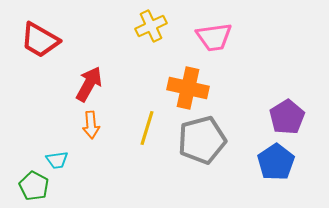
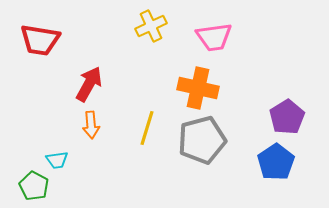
red trapezoid: rotated 21 degrees counterclockwise
orange cross: moved 10 px right
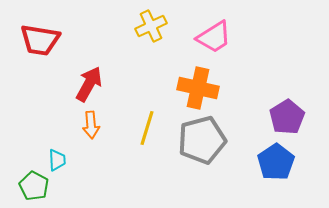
pink trapezoid: rotated 24 degrees counterclockwise
cyan trapezoid: rotated 85 degrees counterclockwise
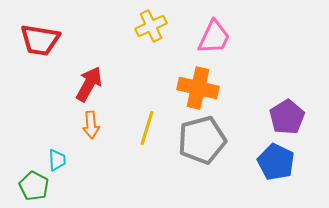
pink trapezoid: rotated 33 degrees counterclockwise
blue pentagon: rotated 12 degrees counterclockwise
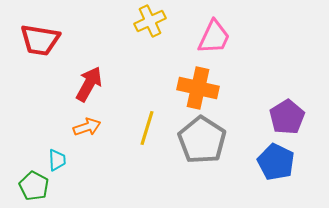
yellow cross: moved 1 px left, 5 px up
orange arrow: moved 4 px left, 2 px down; rotated 104 degrees counterclockwise
gray pentagon: rotated 24 degrees counterclockwise
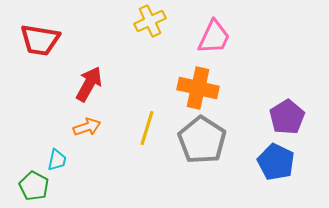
cyan trapezoid: rotated 15 degrees clockwise
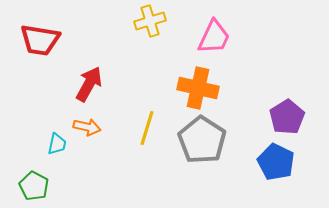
yellow cross: rotated 8 degrees clockwise
orange arrow: rotated 32 degrees clockwise
cyan trapezoid: moved 16 px up
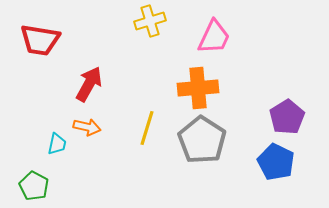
orange cross: rotated 18 degrees counterclockwise
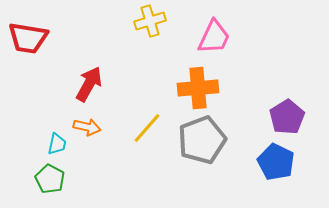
red trapezoid: moved 12 px left, 2 px up
yellow line: rotated 24 degrees clockwise
gray pentagon: rotated 18 degrees clockwise
green pentagon: moved 16 px right, 7 px up
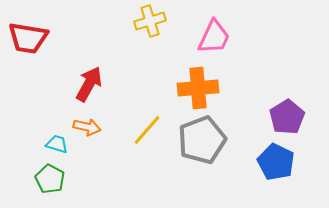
yellow line: moved 2 px down
cyan trapezoid: rotated 85 degrees counterclockwise
